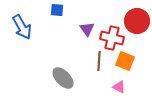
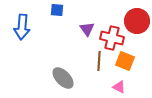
blue arrow: rotated 35 degrees clockwise
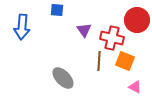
red circle: moved 1 px up
purple triangle: moved 3 px left, 1 px down
pink triangle: moved 16 px right
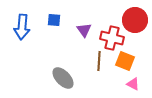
blue square: moved 3 px left, 10 px down
red circle: moved 2 px left
pink triangle: moved 2 px left, 3 px up
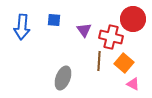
red circle: moved 2 px left, 1 px up
red cross: moved 1 px left, 1 px up
orange square: moved 1 px left, 2 px down; rotated 18 degrees clockwise
gray ellipse: rotated 65 degrees clockwise
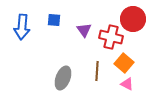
brown line: moved 2 px left, 10 px down
pink triangle: moved 6 px left
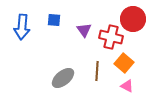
gray ellipse: rotated 30 degrees clockwise
pink triangle: moved 2 px down
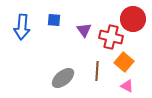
orange square: moved 1 px up
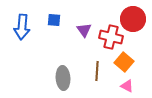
gray ellipse: rotated 55 degrees counterclockwise
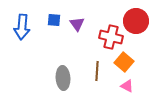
red circle: moved 3 px right, 2 px down
purple triangle: moved 7 px left, 6 px up
